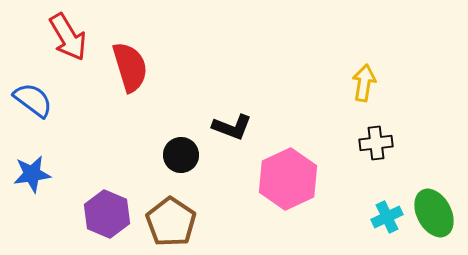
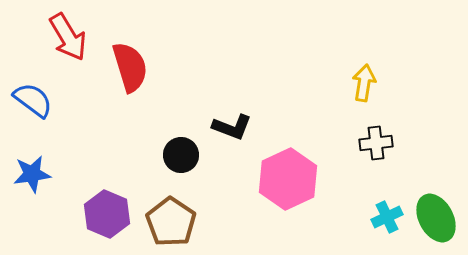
green ellipse: moved 2 px right, 5 px down
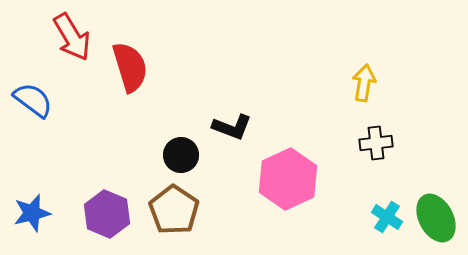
red arrow: moved 4 px right
blue star: moved 39 px down; rotated 6 degrees counterclockwise
cyan cross: rotated 32 degrees counterclockwise
brown pentagon: moved 3 px right, 12 px up
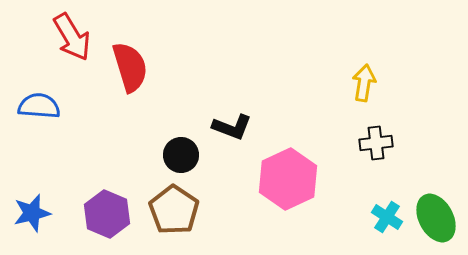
blue semicircle: moved 6 px right, 6 px down; rotated 33 degrees counterclockwise
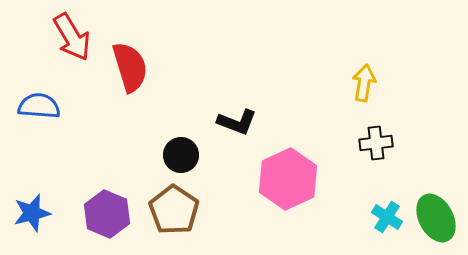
black L-shape: moved 5 px right, 5 px up
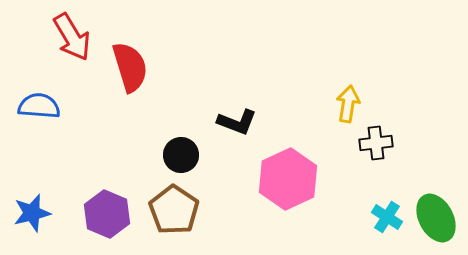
yellow arrow: moved 16 px left, 21 px down
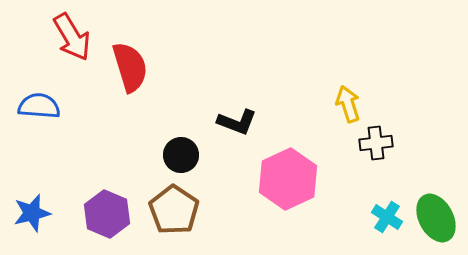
yellow arrow: rotated 27 degrees counterclockwise
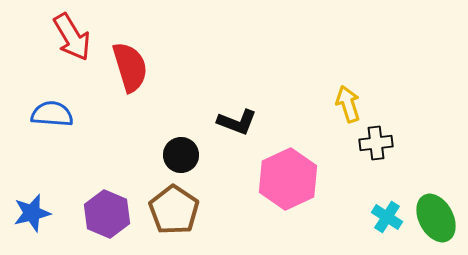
blue semicircle: moved 13 px right, 8 px down
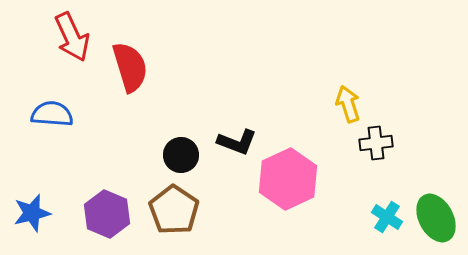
red arrow: rotated 6 degrees clockwise
black L-shape: moved 20 px down
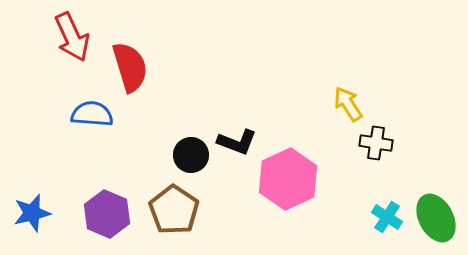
yellow arrow: rotated 15 degrees counterclockwise
blue semicircle: moved 40 px right
black cross: rotated 16 degrees clockwise
black circle: moved 10 px right
